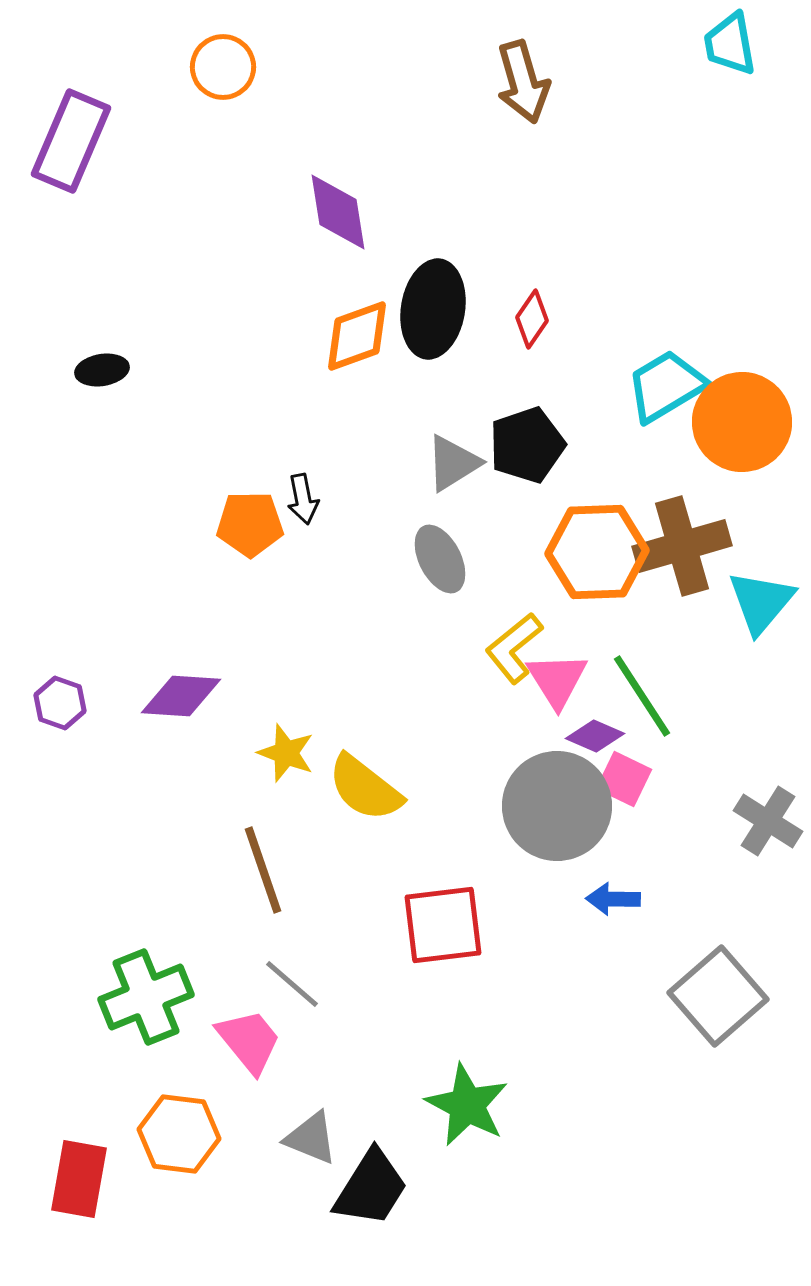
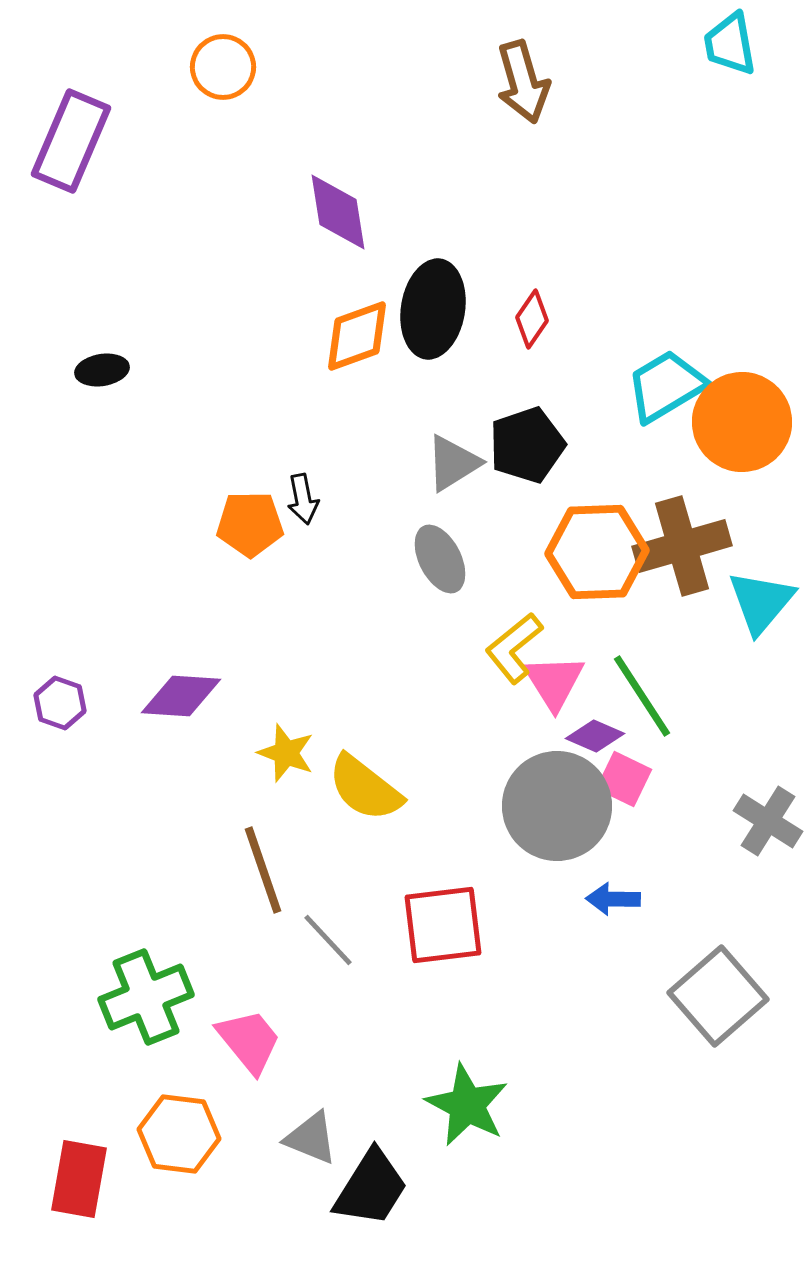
pink triangle at (557, 680): moved 3 px left, 2 px down
gray line at (292, 984): moved 36 px right, 44 px up; rotated 6 degrees clockwise
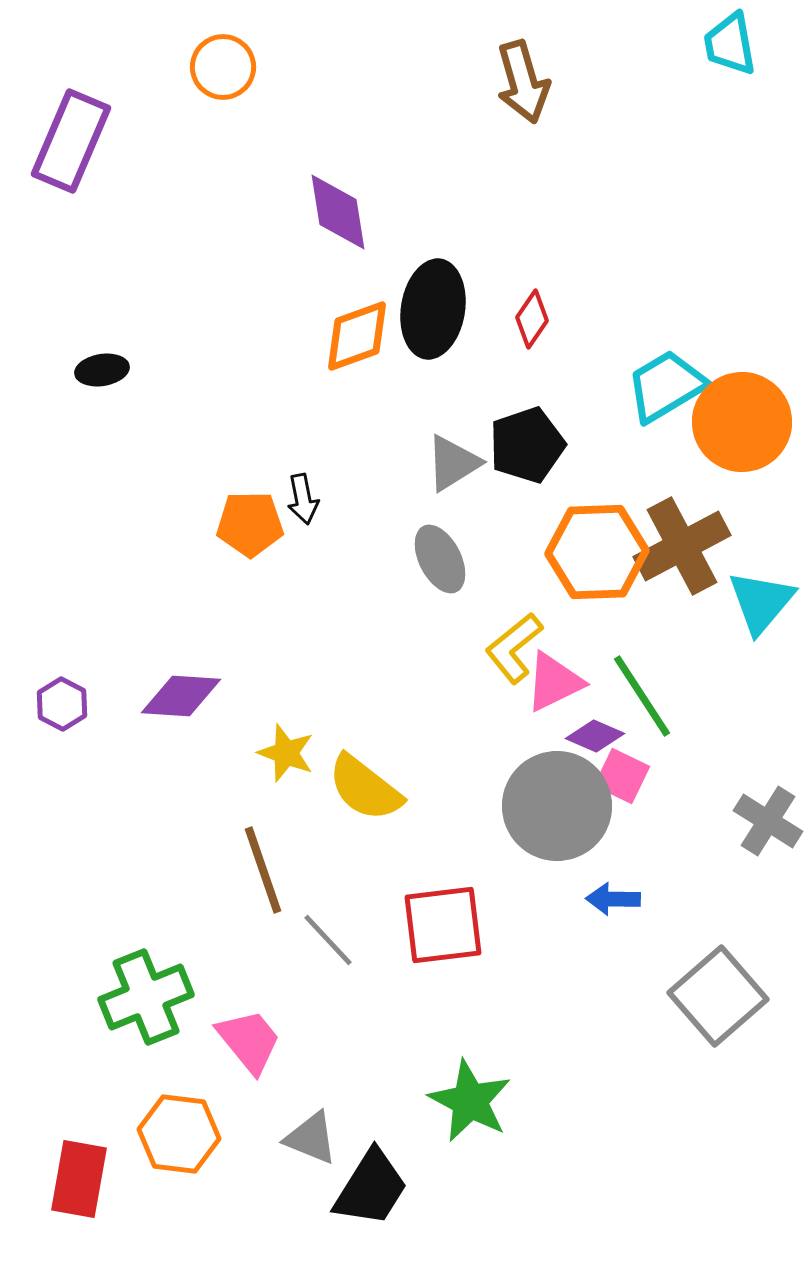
brown cross at (682, 546): rotated 12 degrees counterclockwise
pink triangle at (554, 682): rotated 36 degrees clockwise
purple hexagon at (60, 703): moved 2 px right, 1 px down; rotated 9 degrees clockwise
pink square at (624, 779): moved 2 px left, 3 px up
green star at (467, 1105): moved 3 px right, 4 px up
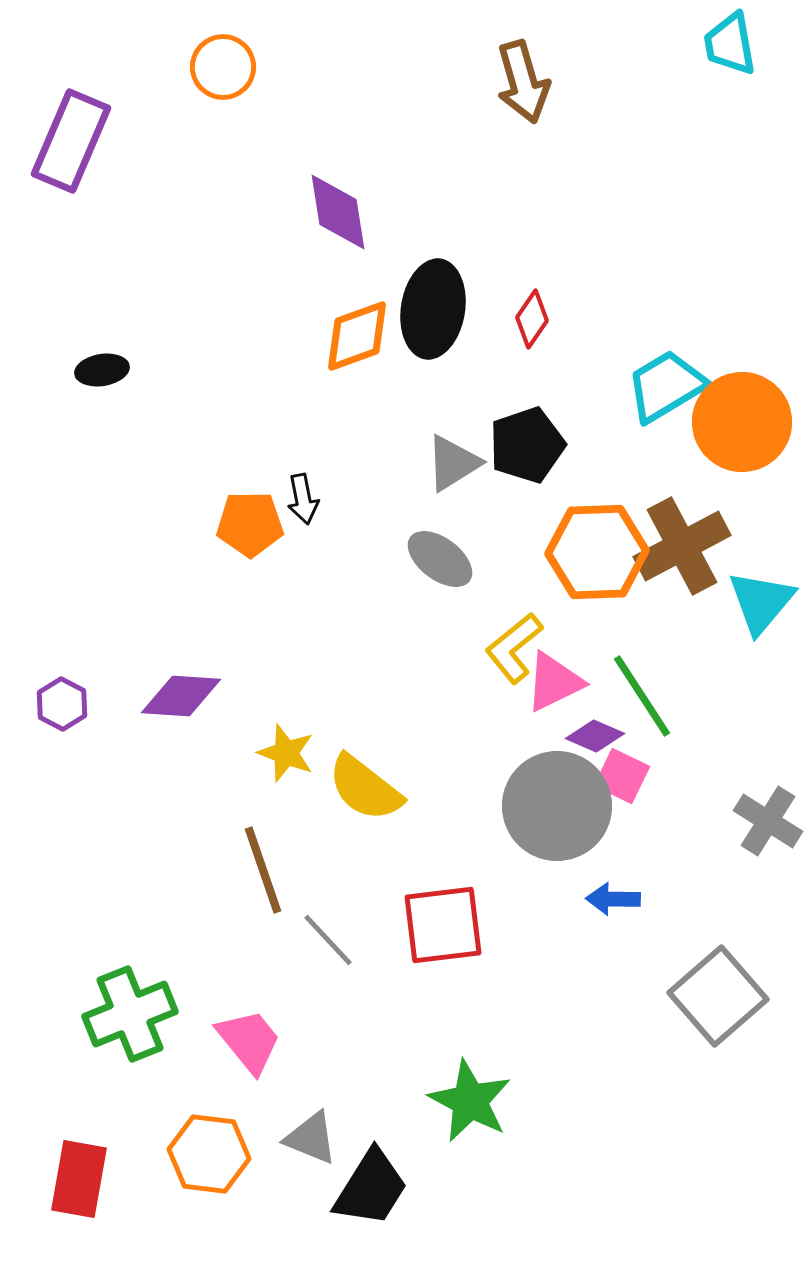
gray ellipse at (440, 559): rotated 26 degrees counterclockwise
green cross at (146, 997): moved 16 px left, 17 px down
orange hexagon at (179, 1134): moved 30 px right, 20 px down
